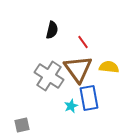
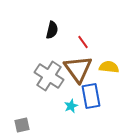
blue rectangle: moved 2 px right, 2 px up
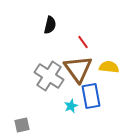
black semicircle: moved 2 px left, 5 px up
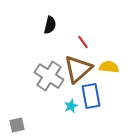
brown triangle: rotated 24 degrees clockwise
gray square: moved 5 px left
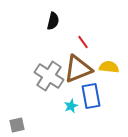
black semicircle: moved 3 px right, 4 px up
brown triangle: rotated 20 degrees clockwise
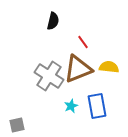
blue rectangle: moved 6 px right, 10 px down
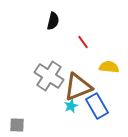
brown triangle: moved 18 px down
blue rectangle: rotated 20 degrees counterclockwise
gray square: rotated 14 degrees clockwise
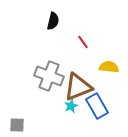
gray cross: rotated 12 degrees counterclockwise
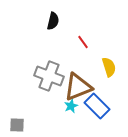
yellow semicircle: rotated 66 degrees clockwise
blue rectangle: rotated 15 degrees counterclockwise
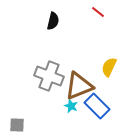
red line: moved 15 px right, 30 px up; rotated 16 degrees counterclockwise
yellow semicircle: rotated 138 degrees counterclockwise
brown triangle: moved 1 px right, 1 px up
cyan star: rotated 24 degrees counterclockwise
